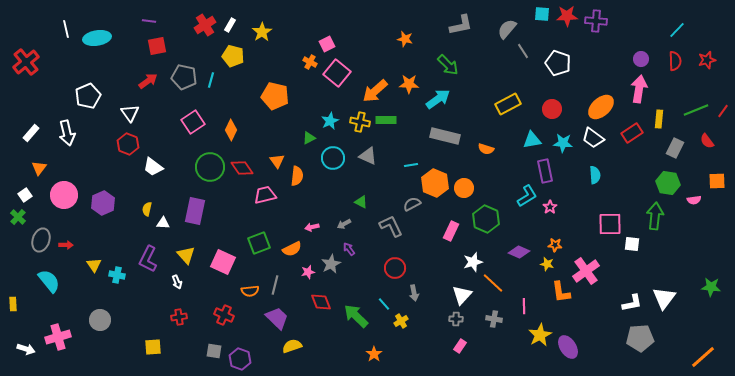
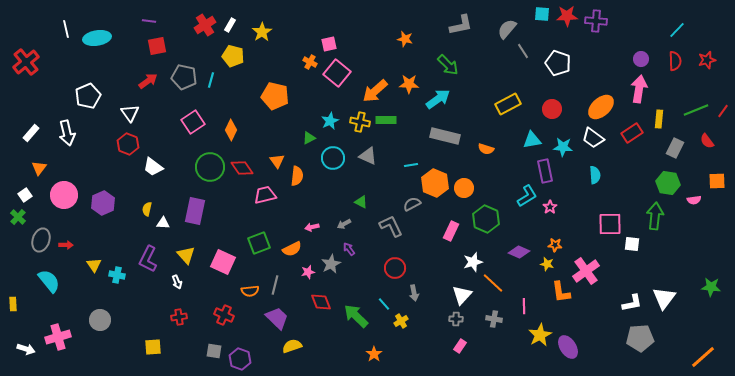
pink square at (327, 44): moved 2 px right; rotated 14 degrees clockwise
cyan star at (563, 143): moved 4 px down
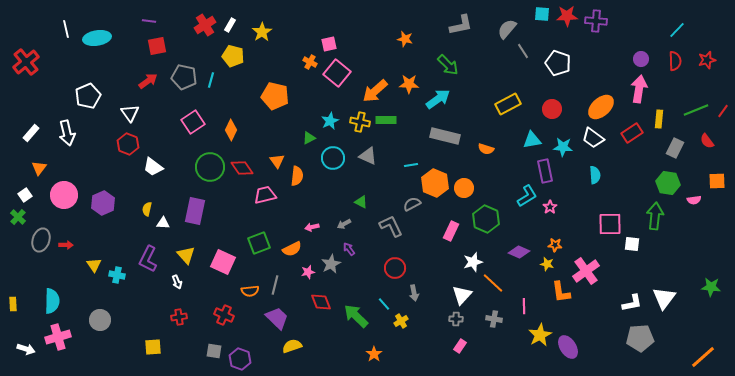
cyan semicircle at (49, 281): moved 3 px right, 20 px down; rotated 40 degrees clockwise
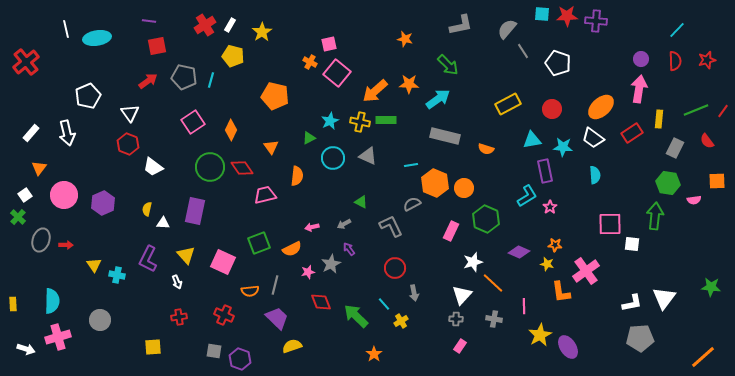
orange triangle at (277, 161): moved 6 px left, 14 px up
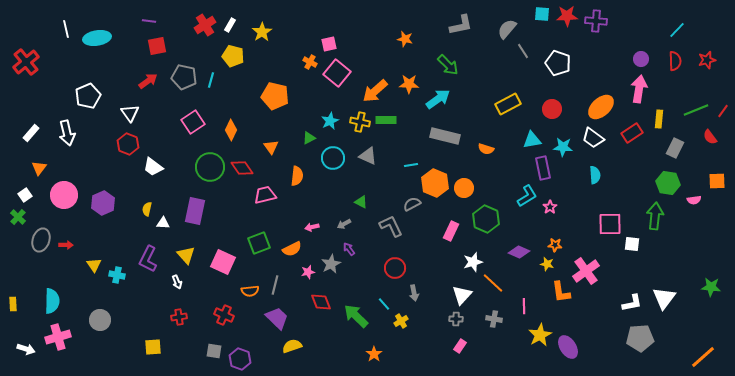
red semicircle at (707, 141): moved 3 px right, 4 px up
purple rectangle at (545, 171): moved 2 px left, 3 px up
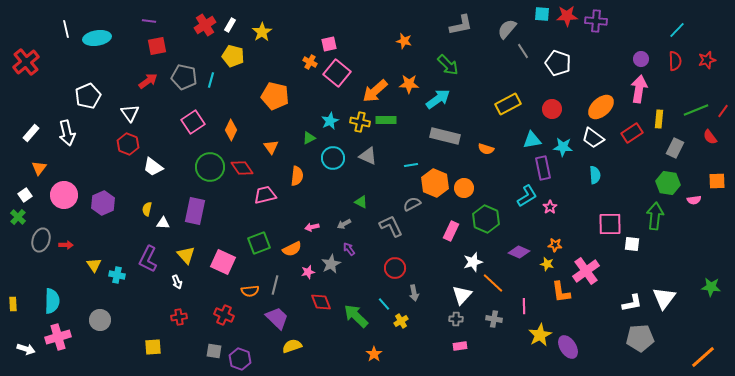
orange star at (405, 39): moved 1 px left, 2 px down
pink rectangle at (460, 346): rotated 48 degrees clockwise
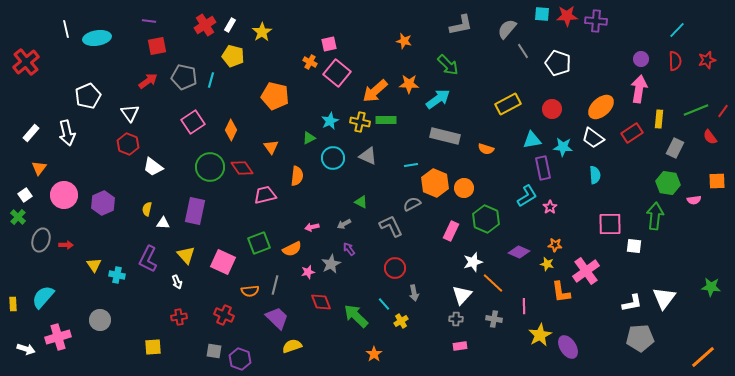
white square at (632, 244): moved 2 px right, 2 px down
cyan semicircle at (52, 301): moved 9 px left, 4 px up; rotated 140 degrees counterclockwise
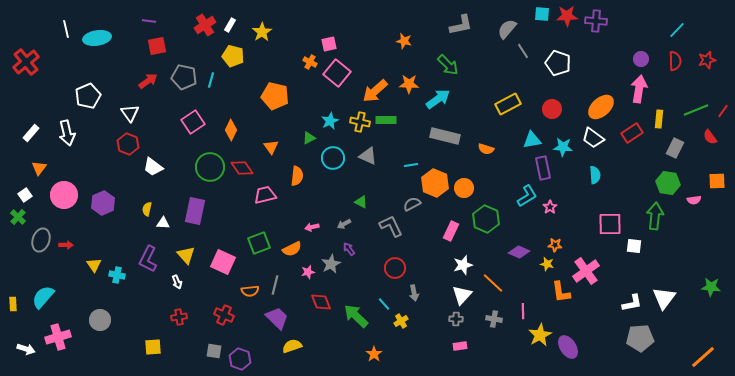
white star at (473, 262): moved 10 px left, 3 px down
pink line at (524, 306): moved 1 px left, 5 px down
